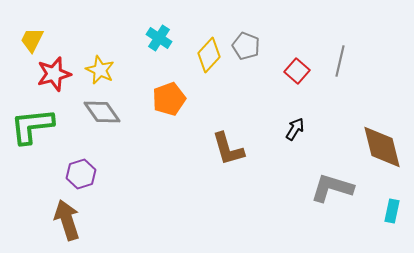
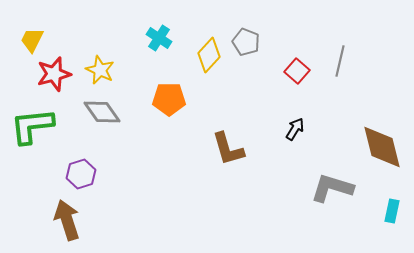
gray pentagon: moved 4 px up
orange pentagon: rotated 20 degrees clockwise
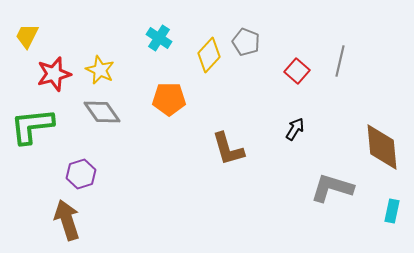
yellow trapezoid: moved 5 px left, 4 px up
brown diamond: rotated 9 degrees clockwise
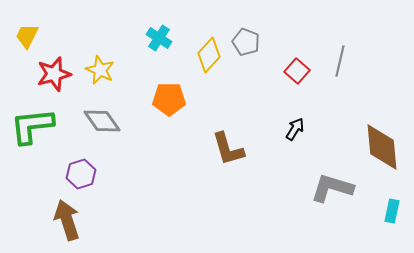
gray diamond: moved 9 px down
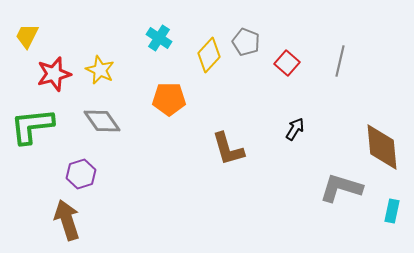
red square: moved 10 px left, 8 px up
gray L-shape: moved 9 px right
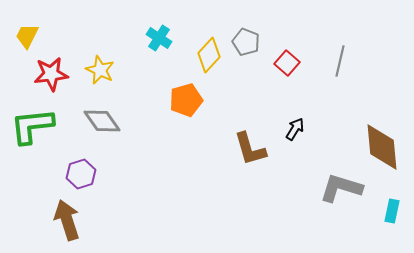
red star: moved 3 px left; rotated 8 degrees clockwise
orange pentagon: moved 17 px right, 1 px down; rotated 16 degrees counterclockwise
brown L-shape: moved 22 px right
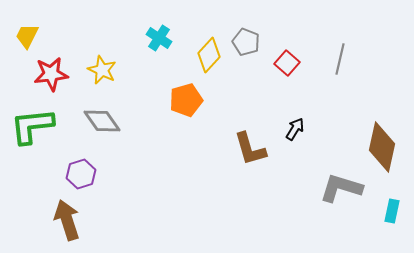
gray line: moved 2 px up
yellow star: moved 2 px right
brown diamond: rotated 18 degrees clockwise
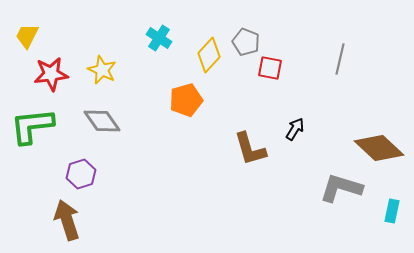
red square: moved 17 px left, 5 px down; rotated 30 degrees counterclockwise
brown diamond: moved 3 px left, 1 px down; rotated 60 degrees counterclockwise
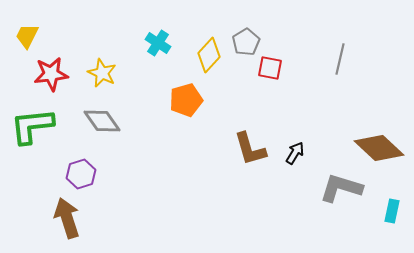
cyan cross: moved 1 px left, 5 px down
gray pentagon: rotated 20 degrees clockwise
yellow star: moved 3 px down
black arrow: moved 24 px down
brown arrow: moved 2 px up
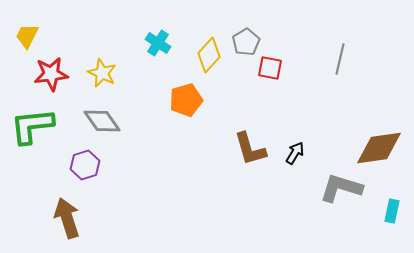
brown diamond: rotated 51 degrees counterclockwise
purple hexagon: moved 4 px right, 9 px up
